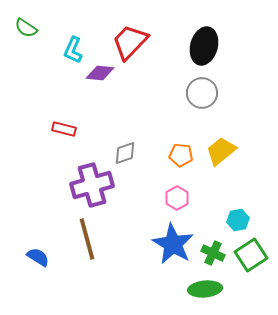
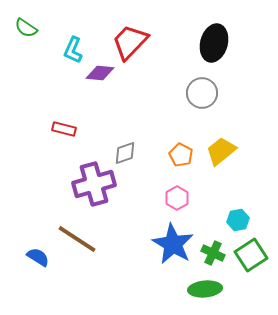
black ellipse: moved 10 px right, 3 px up
orange pentagon: rotated 20 degrees clockwise
purple cross: moved 2 px right, 1 px up
brown line: moved 10 px left; rotated 42 degrees counterclockwise
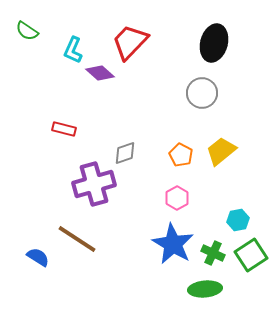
green semicircle: moved 1 px right, 3 px down
purple diamond: rotated 36 degrees clockwise
